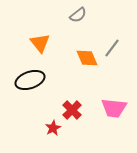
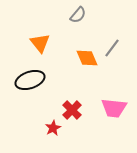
gray semicircle: rotated 12 degrees counterclockwise
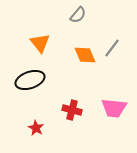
orange diamond: moved 2 px left, 3 px up
red cross: rotated 30 degrees counterclockwise
red star: moved 17 px left; rotated 14 degrees counterclockwise
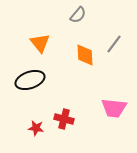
gray line: moved 2 px right, 4 px up
orange diamond: rotated 20 degrees clockwise
red cross: moved 8 px left, 9 px down
red star: rotated 21 degrees counterclockwise
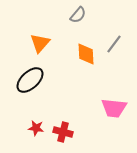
orange triangle: rotated 20 degrees clockwise
orange diamond: moved 1 px right, 1 px up
black ellipse: rotated 24 degrees counterclockwise
red cross: moved 1 px left, 13 px down
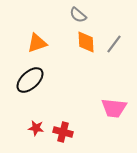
gray semicircle: rotated 90 degrees clockwise
orange triangle: moved 3 px left; rotated 30 degrees clockwise
orange diamond: moved 12 px up
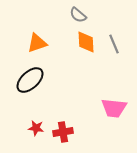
gray line: rotated 60 degrees counterclockwise
red cross: rotated 24 degrees counterclockwise
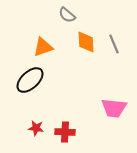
gray semicircle: moved 11 px left
orange triangle: moved 6 px right, 4 px down
red cross: moved 2 px right; rotated 12 degrees clockwise
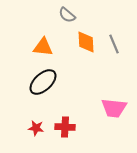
orange triangle: rotated 25 degrees clockwise
black ellipse: moved 13 px right, 2 px down
red cross: moved 5 px up
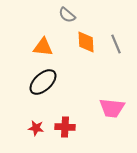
gray line: moved 2 px right
pink trapezoid: moved 2 px left
